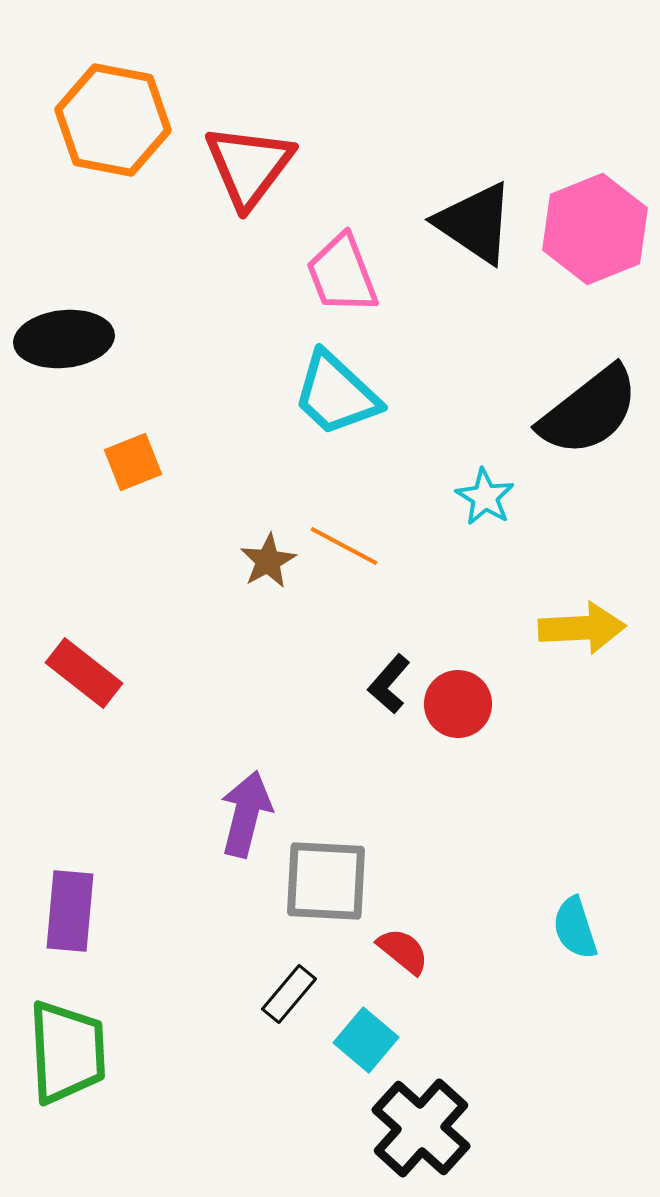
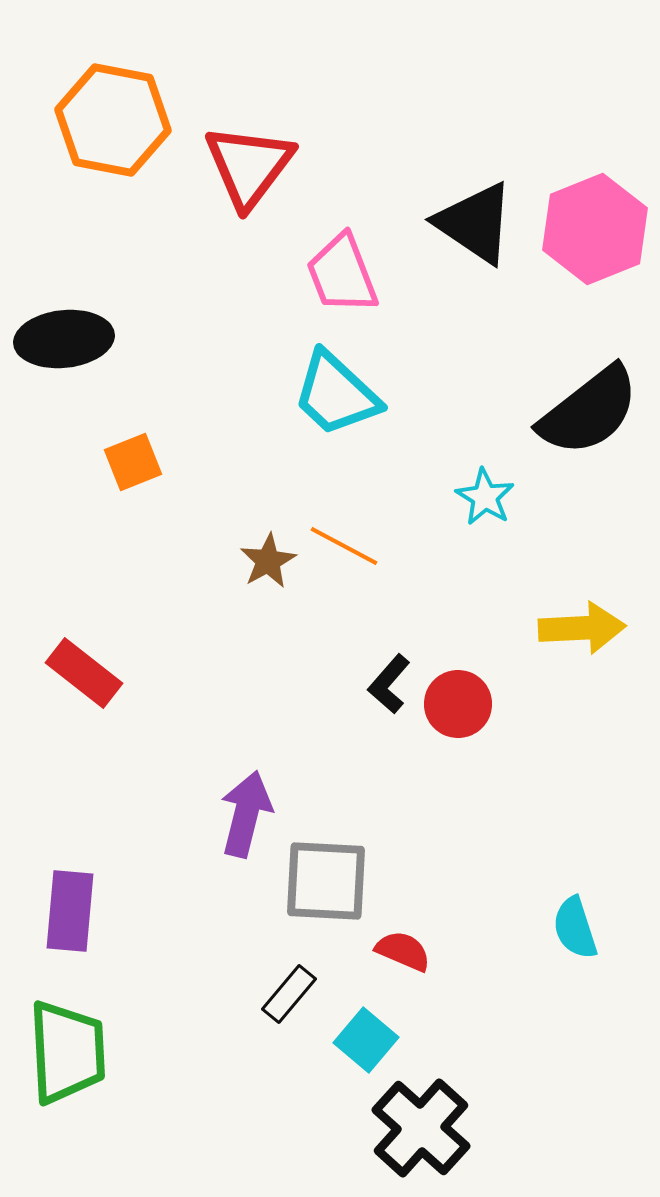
red semicircle: rotated 16 degrees counterclockwise
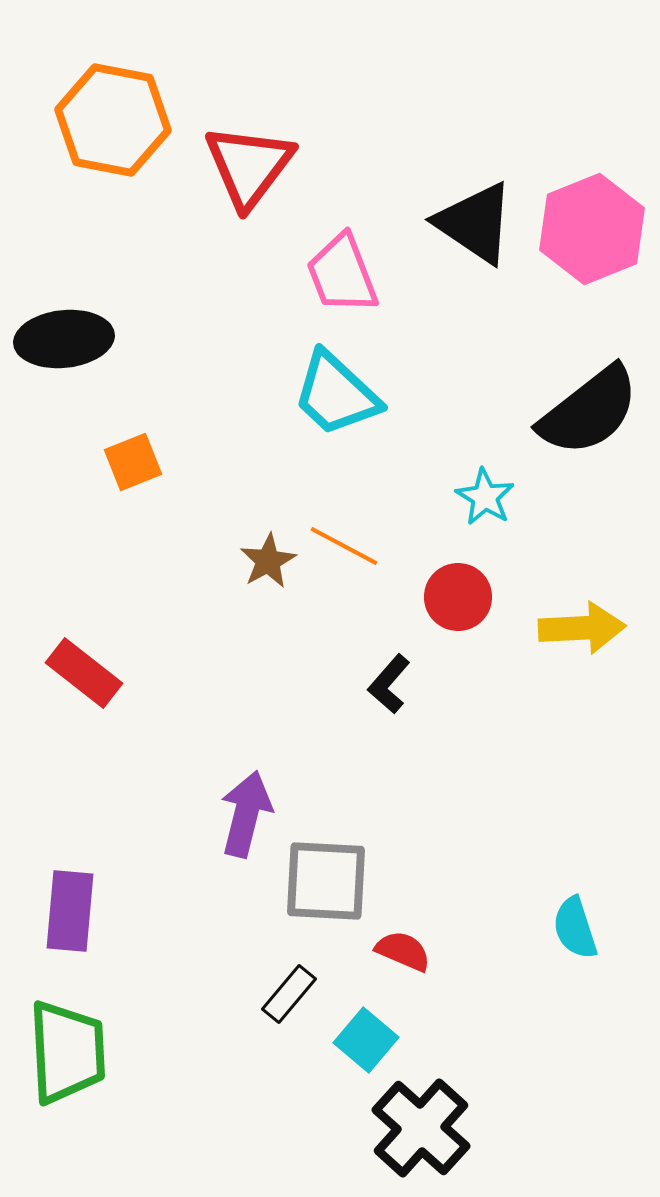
pink hexagon: moved 3 px left
red circle: moved 107 px up
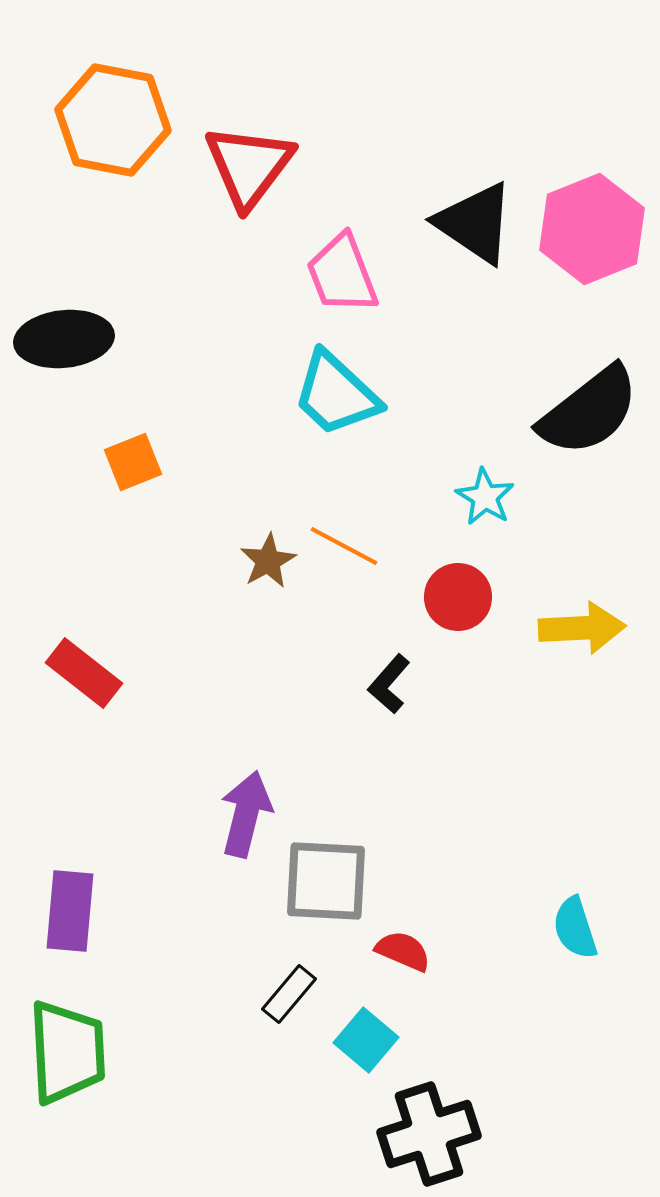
black cross: moved 8 px right, 6 px down; rotated 30 degrees clockwise
